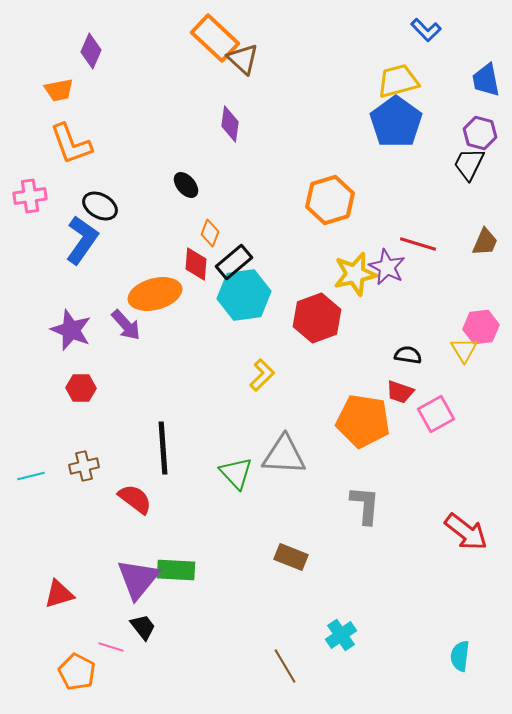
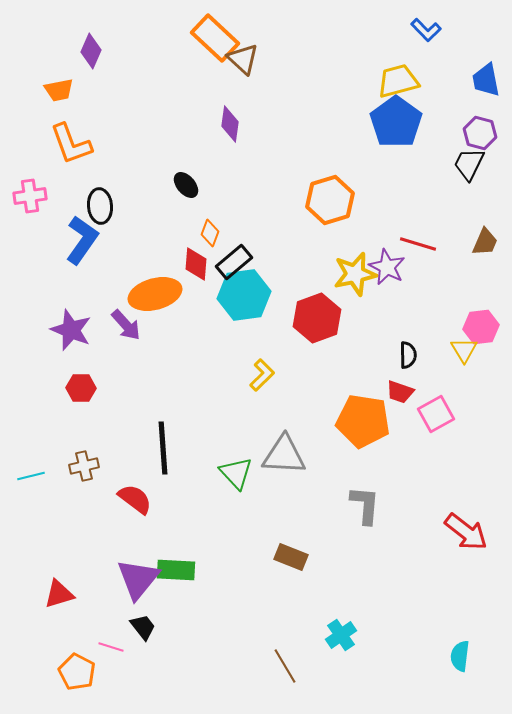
black ellipse at (100, 206): rotated 56 degrees clockwise
black semicircle at (408, 355): rotated 80 degrees clockwise
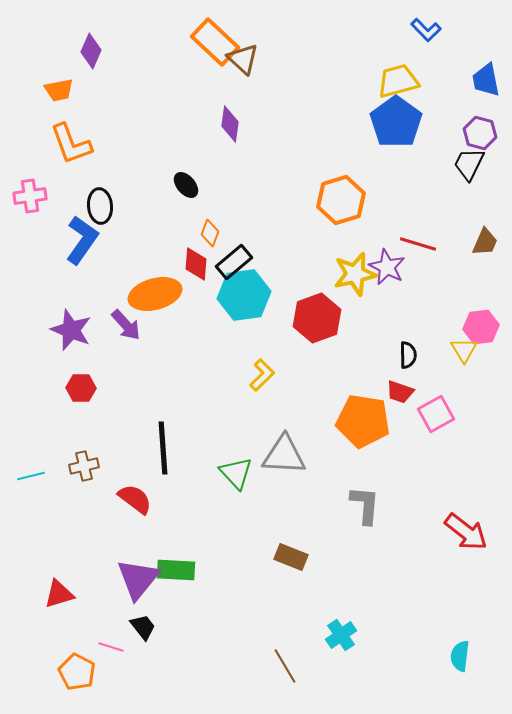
orange rectangle at (215, 38): moved 4 px down
orange hexagon at (330, 200): moved 11 px right
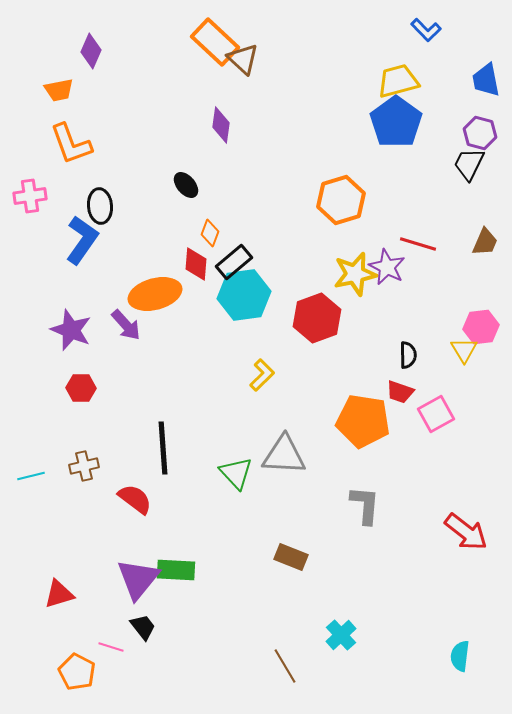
purple diamond at (230, 124): moved 9 px left, 1 px down
cyan cross at (341, 635): rotated 8 degrees counterclockwise
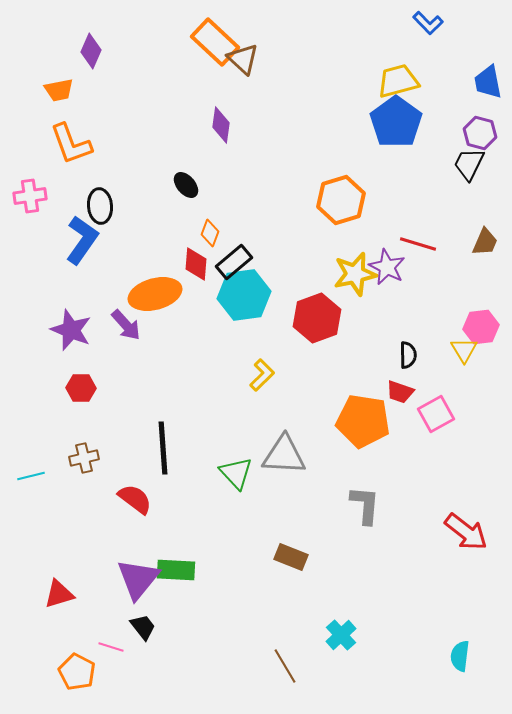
blue L-shape at (426, 30): moved 2 px right, 7 px up
blue trapezoid at (486, 80): moved 2 px right, 2 px down
brown cross at (84, 466): moved 8 px up
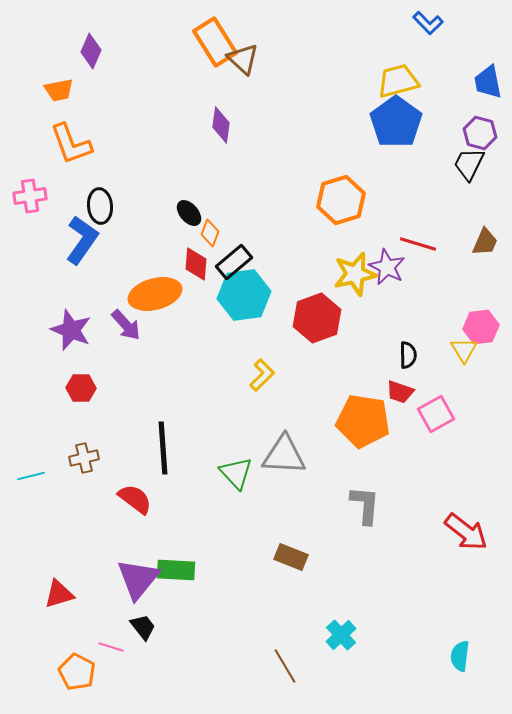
orange rectangle at (215, 42): rotated 15 degrees clockwise
black ellipse at (186, 185): moved 3 px right, 28 px down
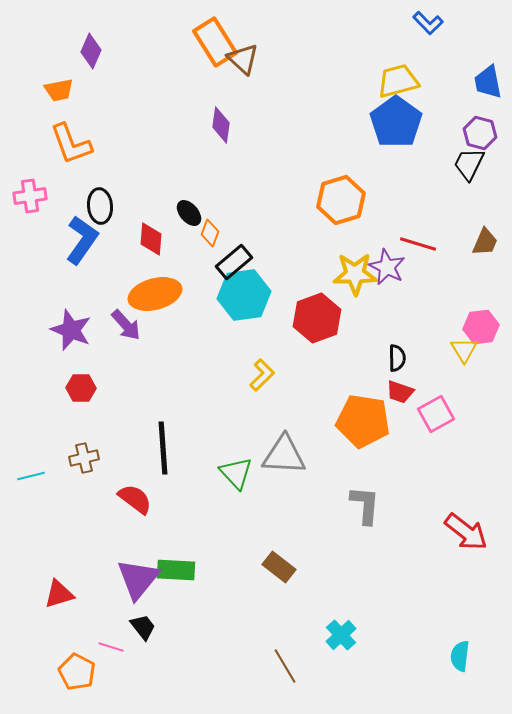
red diamond at (196, 264): moved 45 px left, 25 px up
yellow star at (355, 274): rotated 12 degrees clockwise
black semicircle at (408, 355): moved 11 px left, 3 px down
brown rectangle at (291, 557): moved 12 px left, 10 px down; rotated 16 degrees clockwise
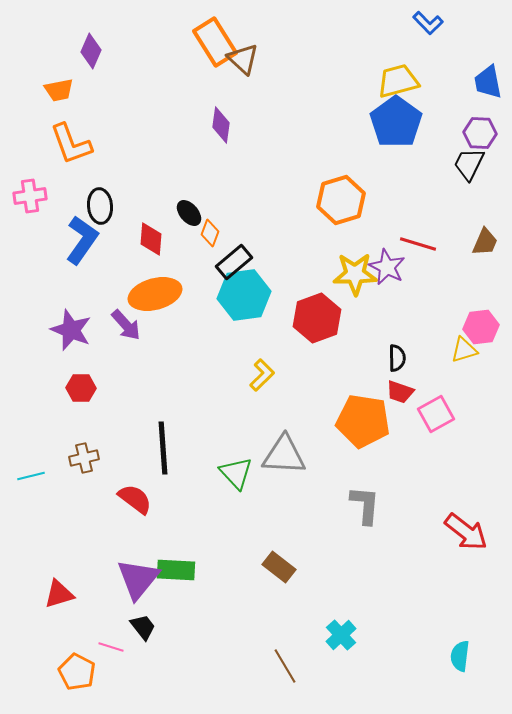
purple hexagon at (480, 133): rotated 12 degrees counterclockwise
yellow triangle at (464, 350): rotated 44 degrees clockwise
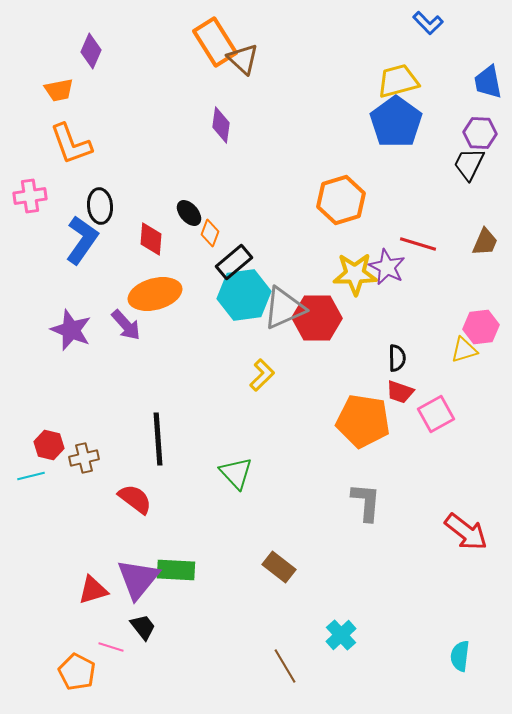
red hexagon at (317, 318): rotated 21 degrees clockwise
red hexagon at (81, 388): moved 32 px left, 57 px down; rotated 12 degrees clockwise
black line at (163, 448): moved 5 px left, 9 px up
gray triangle at (284, 455): moved 147 px up; rotated 27 degrees counterclockwise
gray L-shape at (365, 505): moved 1 px right, 3 px up
red triangle at (59, 594): moved 34 px right, 4 px up
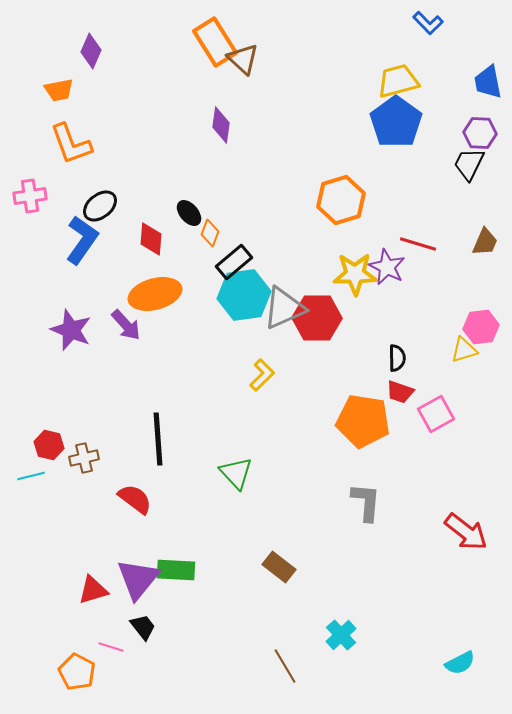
black ellipse at (100, 206): rotated 56 degrees clockwise
cyan semicircle at (460, 656): moved 7 px down; rotated 124 degrees counterclockwise
